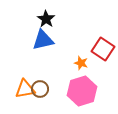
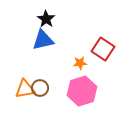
orange star: moved 1 px left; rotated 24 degrees counterclockwise
brown circle: moved 1 px up
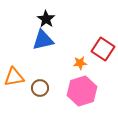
orange triangle: moved 11 px left, 12 px up
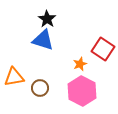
black star: moved 1 px right
blue triangle: rotated 30 degrees clockwise
orange star: moved 1 px down; rotated 16 degrees counterclockwise
pink hexagon: rotated 16 degrees counterclockwise
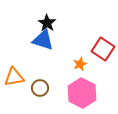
black star: moved 4 px down
pink hexagon: moved 2 px down
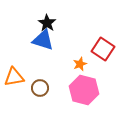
pink hexagon: moved 2 px right, 3 px up; rotated 12 degrees counterclockwise
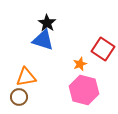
orange triangle: moved 12 px right
brown circle: moved 21 px left, 9 px down
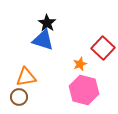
red square: moved 1 px up; rotated 10 degrees clockwise
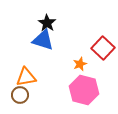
brown circle: moved 1 px right, 2 px up
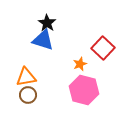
brown circle: moved 8 px right
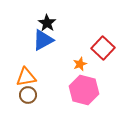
blue triangle: rotated 45 degrees counterclockwise
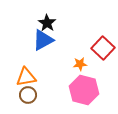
orange star: rotated 16 degrees clockwise
